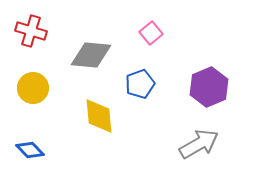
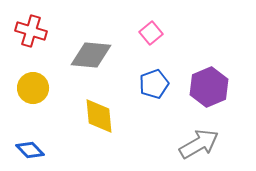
blue pentagon: moved 14 px right
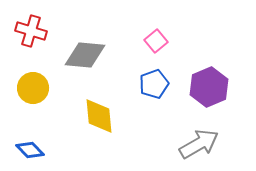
pink square: moved 5 px right, 8 px down
gray diamond: moved 6 px left
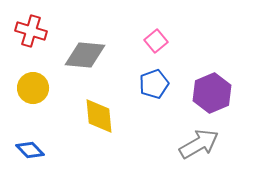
purple hexagon: moved 3 px right, 6 px down
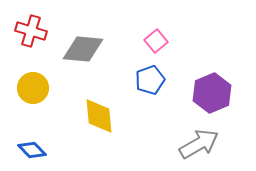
gray diamond: moved 2 px left, 6 px up
blue pentagon: moved 4 px left, 4 px up
blue diamond: moved 2 px right
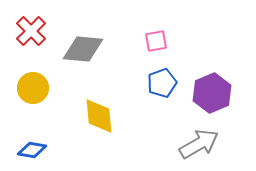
red cross: rotated 28 degrees clockwise
pink square: rotated 30 degrees clockwise
blue pentagon: moved 12 px right, 3 px down
blue diamond: rotated 36 degrees counterclockwise
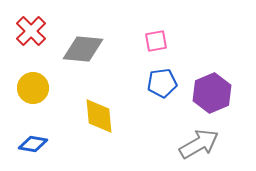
blue pentagon: rotated 12 degrees clockwise
blue diamond: moved 1 px right, 6 px up
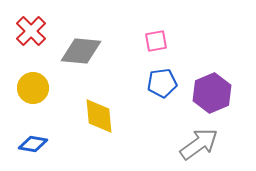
gray diamond: moved 2 px left, 2 px down
gray arrow: rotated 6 degrees counterclockwise
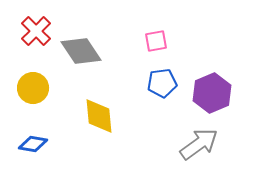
red cross: moved 5 px right
gray diamond: rotated 51 degrees clockwise
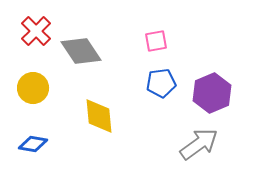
blue pentagon: moved 1 px left
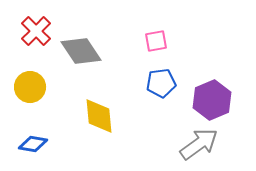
yellow circle: moved 3 px left, 1 px up
purple hexagon: moved 7 px down
